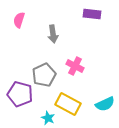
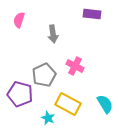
cyan semicircle: rotated 96 degrees counterclockwise
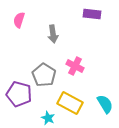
gray pentagon: rotated 15 degrees counterclockwise
purple pentagon: moved 1 px left
yellow rectangle: moved 2 px right, 1 px up
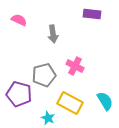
pink semicircle: rotated 98 degrees clockwise
gray pentagon: rotated 25 degrees clockwise
cyan semicircle: moved 3 px up
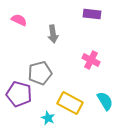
pink cross: moved 16 px right, 6 px up
gray pentagon: moved 4 px left, 2 px up
